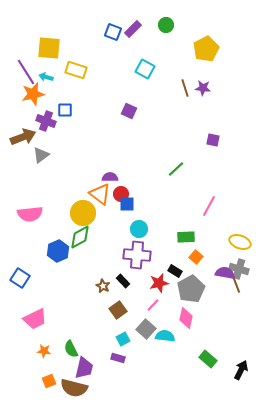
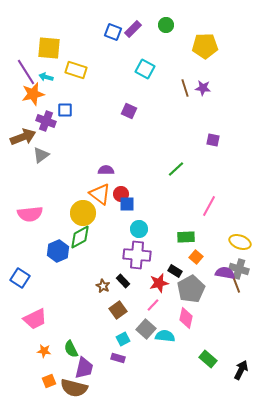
yellow pentagon at (206, 49): moved 1 px left, 3 px up; rotated 25 degrees clockwise
purple semicircle at (110, 177): moved 4 px left, 7 px up
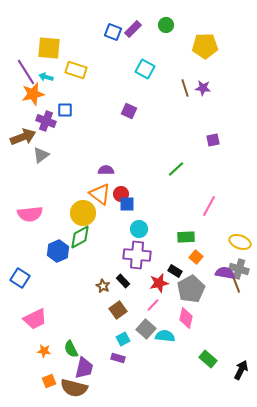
purple square at (213, 140): rotated 24 degrees counterclockwise
